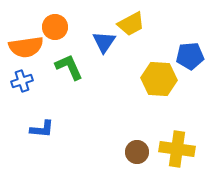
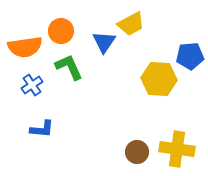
orange circle: moved 6 px right, 4 px down
orange semicircle: moved 1 px left
blue cross: moved 10 px right, 4 px down; rotated 15 degrees counterclockwise
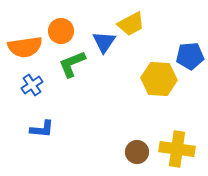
green L-shape: moved 3 px right, 3 px up; rotated 88 degrees counterclockwise
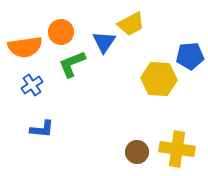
orange circle: moved 1 px down
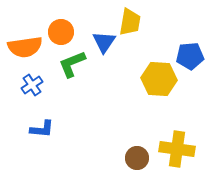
yellow trapezoid: moved 1 px left, 2 px up; rotated 52 degrees counterclockwise
brown circle: moved 6 px down
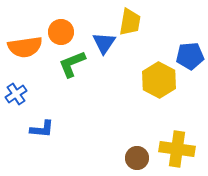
blue triangle: moved 1 px down
yellow hexagon: moved 1 px down; rotated 24 degrees clockwise
blue cross: moved 16 px left, 9 px down
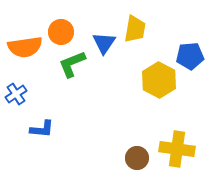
yellow trapezoid: moved 5 px right, 7 px down
